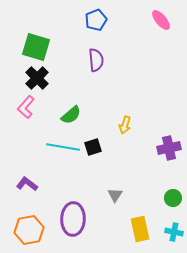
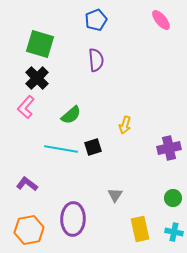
green square: moved 4 px right, 3 px up
cyan line: moved 2 px left, 2 px down
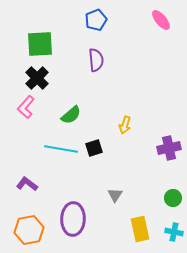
green square: rotated 20 degrees counterclockwise
black square: moved 1 px right, 1 px down
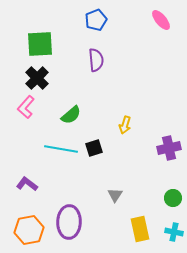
purple ellipse: moved 4 px left, 3 px down
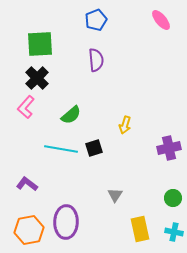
purple ellipse: moved 3 px left
